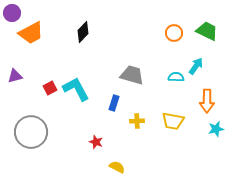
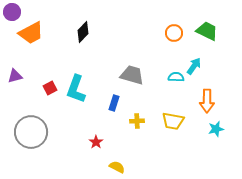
purple circle: moved 1 px up
cyan arrow: moved 2 px left
cyan L-shape: rotated 132 degrees counterclockwise
red star: rotated 16 degrees clockwise
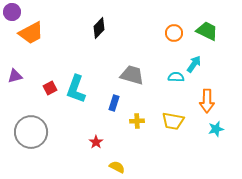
black diamond: moved 16 px right, 4 px up
cyan arrow: moved 2 px up
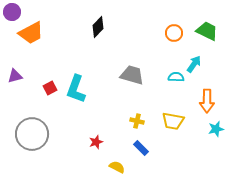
black diamond: moved 1 px left, 1 px up
blue rectangle: moved 27 px right, 45 px down; rotated 63 degrees counterclockwise
yellow cross: rotated 16 degrees clockwise
gray circle: moved 1 px right, 2 px down
red star: rotated 16 degrees clockwise
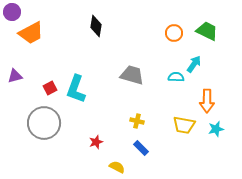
black diamond: moved 2 px left, 1 px up; rotated 35 degrees counterclockwise
yellow trapezoid: moved 11 px right, 4 px down
gray circle: moved 12 px right, 11 px up
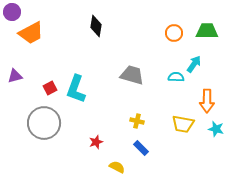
green trapezoid: rotated 25 degrees counterclockwise
yellow trapezoid: moved 1 px left, 1 px up
cyan star: rotated 28 degrees clockwise
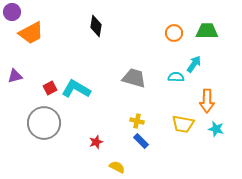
gray trapezoid: moved 2 px right, 3 px down
cyan L-shape: rotated 100 degrees clockwise
blue rectangle: moved 7 px up
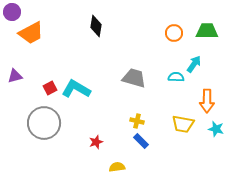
yellow semicircle: rotated 35 degrees counterclockwise
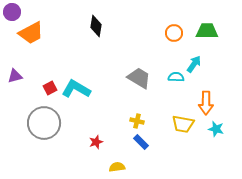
gray trapezoid: moved 5 px right; rotated 15 degrees clockwise
orange arrow: moved 1 px left, 2 px down
blue rectangle: moved 1 px down
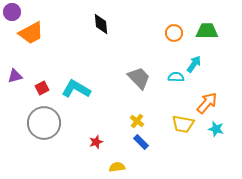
black diamond: moved 5 px right, 2 px up; rotated 15 degrees counterclockwise
gray trapezoid: rotated 15 degrees clockwise
red square: moved 8 px left
orange arrow: moved 1 px right; rotated 140 degrees counterclockwise
yellow cross: rotated 24 degrees clockwise
